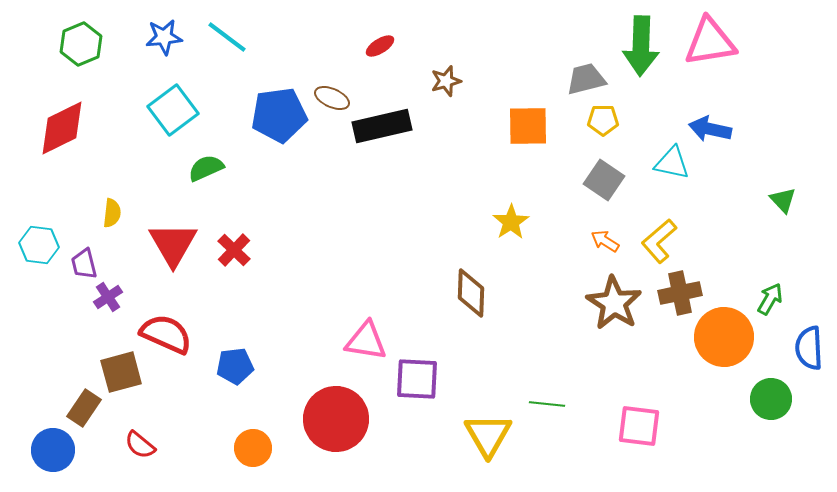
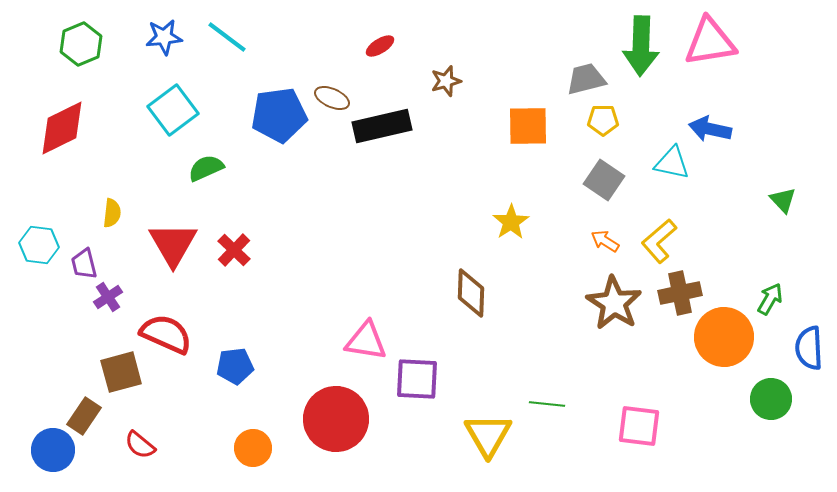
brown rectangle at (84, 408): moved 8 px down
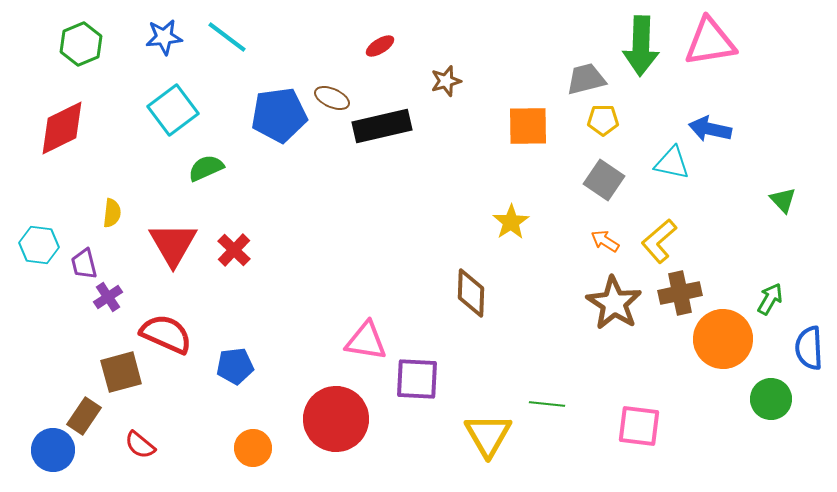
orange circle at (724, 337): moved 1 px left, 2 px down
